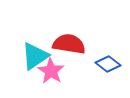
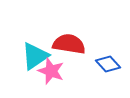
blue diamond: rotated 10 degrees clockwise
pink star: rotated 12 degrees counterclockwise
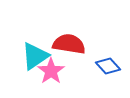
blue diamond: moved 2 px down
pink star: rotated 16 degrees clockwise
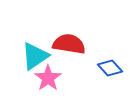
blue diamond: moved 2 px right, 2 px down
pink star: moved 3 px left, 7 px down
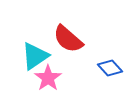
red semicircle: moved 1 px left, 5 px up; rotated 148 degrees counterclockwise
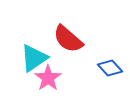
cyan triangle: moved 1 px left, 2 px down
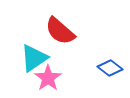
red semicircle: moved 8 px left, 8 px up
blue diamond: rotated 10 degrees counterclockwise
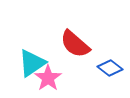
red semicircle: moved 15 px right, 13 px down
cyan triangle: moved 2 px left, 5 px down
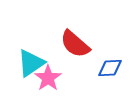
cyan triangle: moved 1 px left
blue diamond: rotated 40 degrees counterclockwise
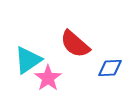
cyan triangle: moved 3 px left, 3 px up
